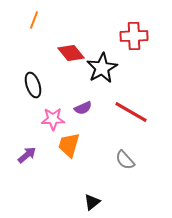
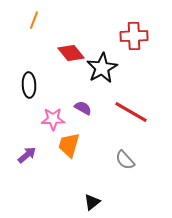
black ellipse: moved 4 px left; rotated 15 degrees clockwise
purple semicircle: rotated 126 degrees counterclockwise
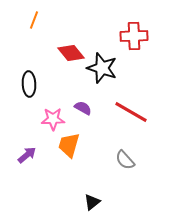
black star: rotated 24 degrees counterclockwise
black ellipse: moved 1 px up
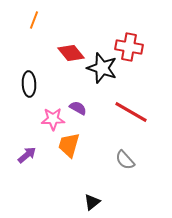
red cross: moved 5 px left, 11 px down; rotated 12 degrees clockwise
purple semicircle: moved 5 px left
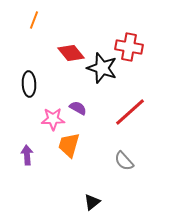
red line: moved 1 px left; rotated 72 degrees counterclockwise
purple arrow: rotated 54 degrees counterclockwise
gray semicircle: moved 1 px left, 1 px down
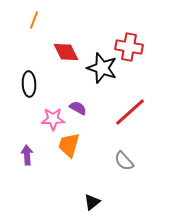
red diamond: moved 5 px left, 1 px up; rotated 12 degrees clockwise
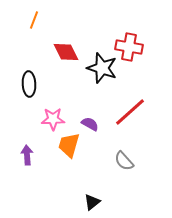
purple semicircle: moved 12 px right, 16 px down
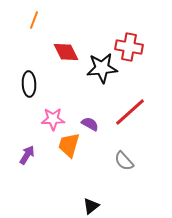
black star: rotated 24 degrees counterclockwise
purple arrow: rotated 36 degrees clockwise
black triangle: moved 1 px left, 4 px down
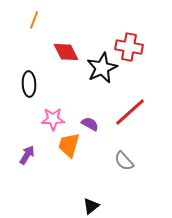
black star: rotated 20 degrees counterclockwise
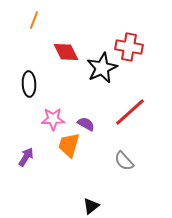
purple semicircle: moved 4 px left
purple arrow: moved 1 px left, 2 px down
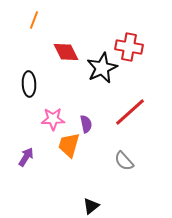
purple semicircle: rotated 48 degrees clockwise
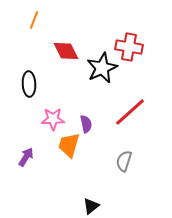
red diamond: moved 1 px up
gray semicircle: rotated 60 degrees clockwise
